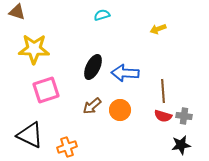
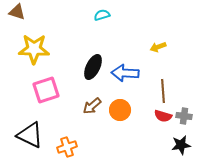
yellow arrow: moved 18 px down
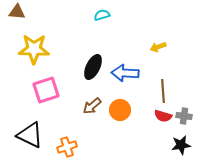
brown triangle: rotated 12 degrees counterclockwise
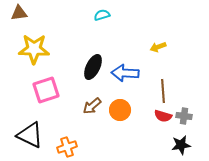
brown triangle: moved 2 px right, 1 px down; rotated 12 degrees counterclockwise
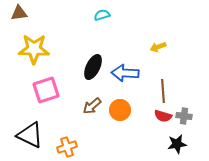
black star: moved 4 px left, 1 px up
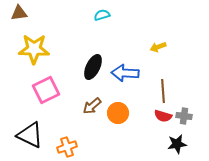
pink square: rotated 8 degrees counterclockwise
orange circle: moved 2 px left, 3 px down
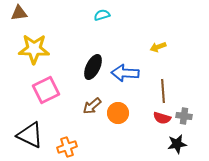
red semicircle: moved 1 px left, 2 px down
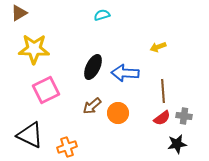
brown triangle: rotated 24 degrees counterclockwise
red semicircle: rotated 54 degrees counterclockwise
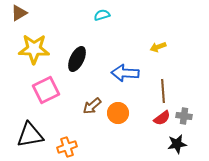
black ellipse: moved 16 px left, 8 px up
black triangle: rotated 36 degrees counterclockwise
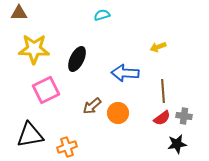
brown triangle: rotated 30 degrees clockwise
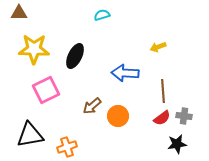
black ellipse: moved 2 px left, 3 px up
orange circle: moved 3 px down
